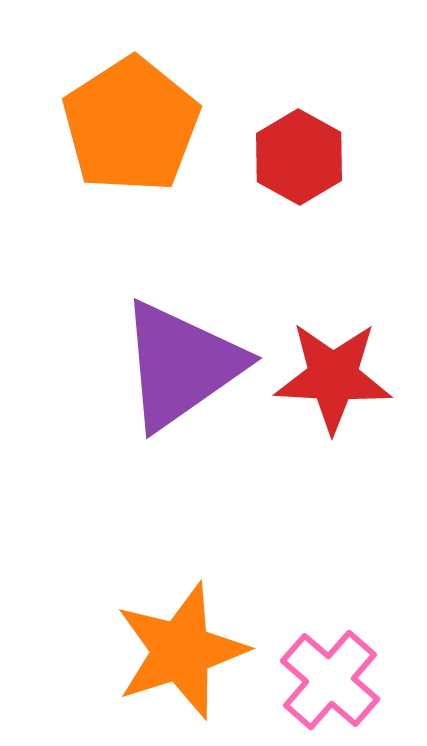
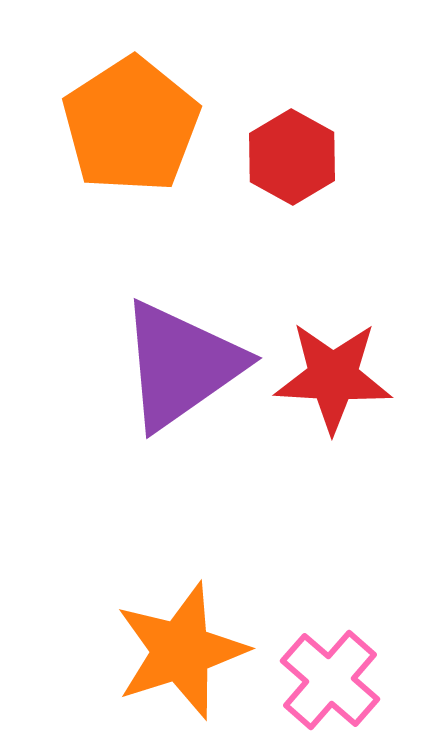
red hexagon: moved 7 px left
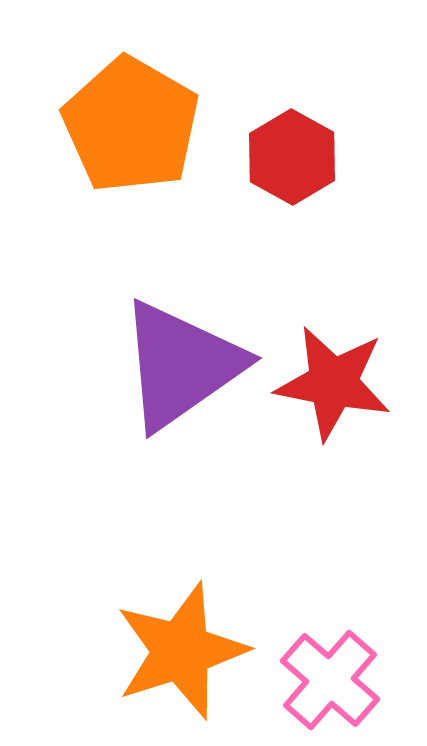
orange pentagon: rotated 9 degrees counterclockwise
red star: moved 6 px down; rotated 8 degrees clockwise
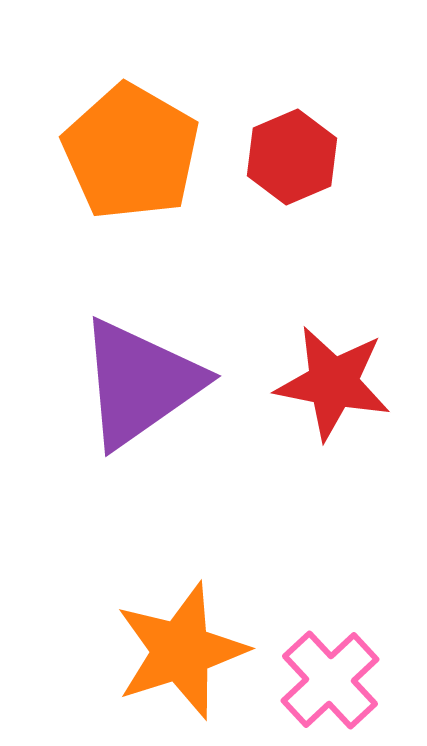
orange pentagon: moved 27 px down
red hexagon: rotated 8 degrees clockwise
purple triangle: moved 41 px left, 18 px down
pink cross: rotated 6 degrees clockwise
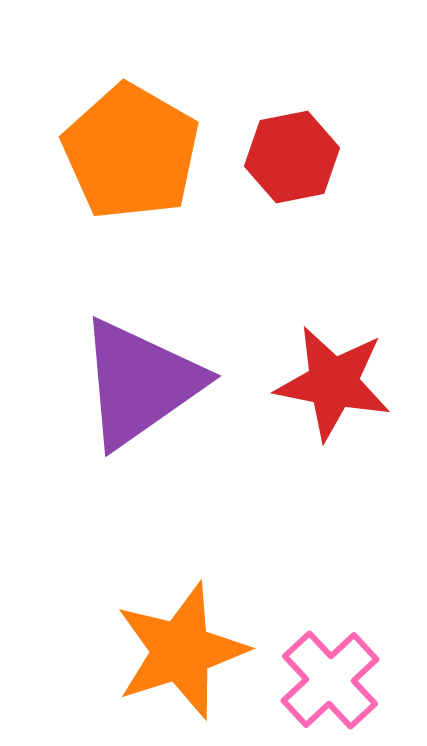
red hexagon: rotated 12 degrees clockwise
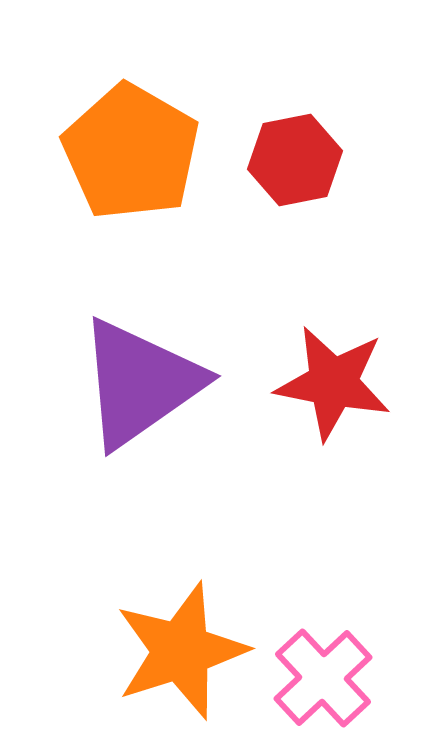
red hexagon: moved 3 px right, 3 px down
pink cross: moved 7 px left, 2 px up
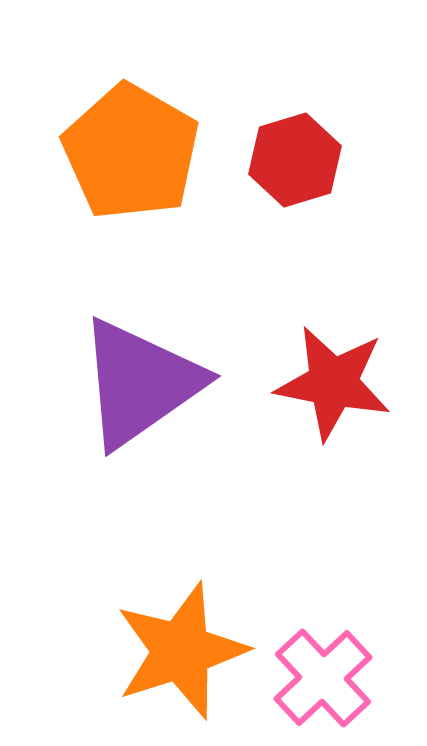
red hexagon: rotated 6 degrees counterclockwise
